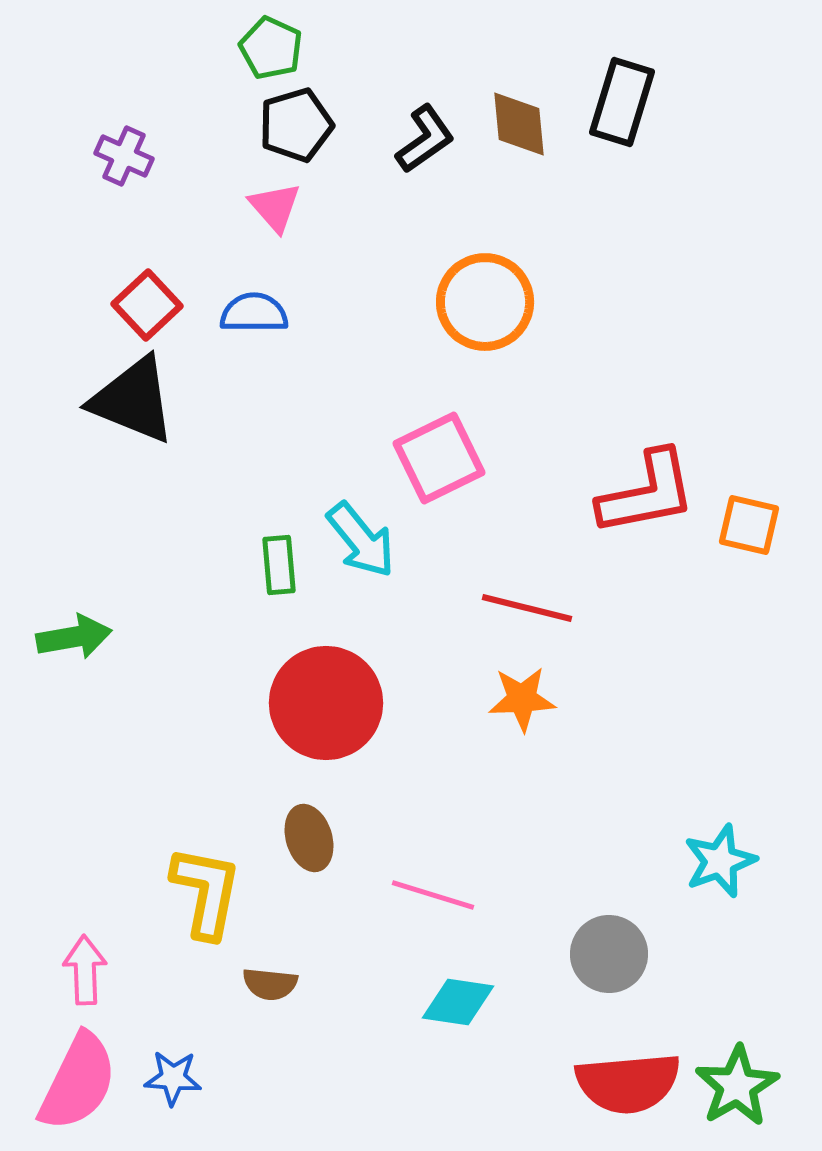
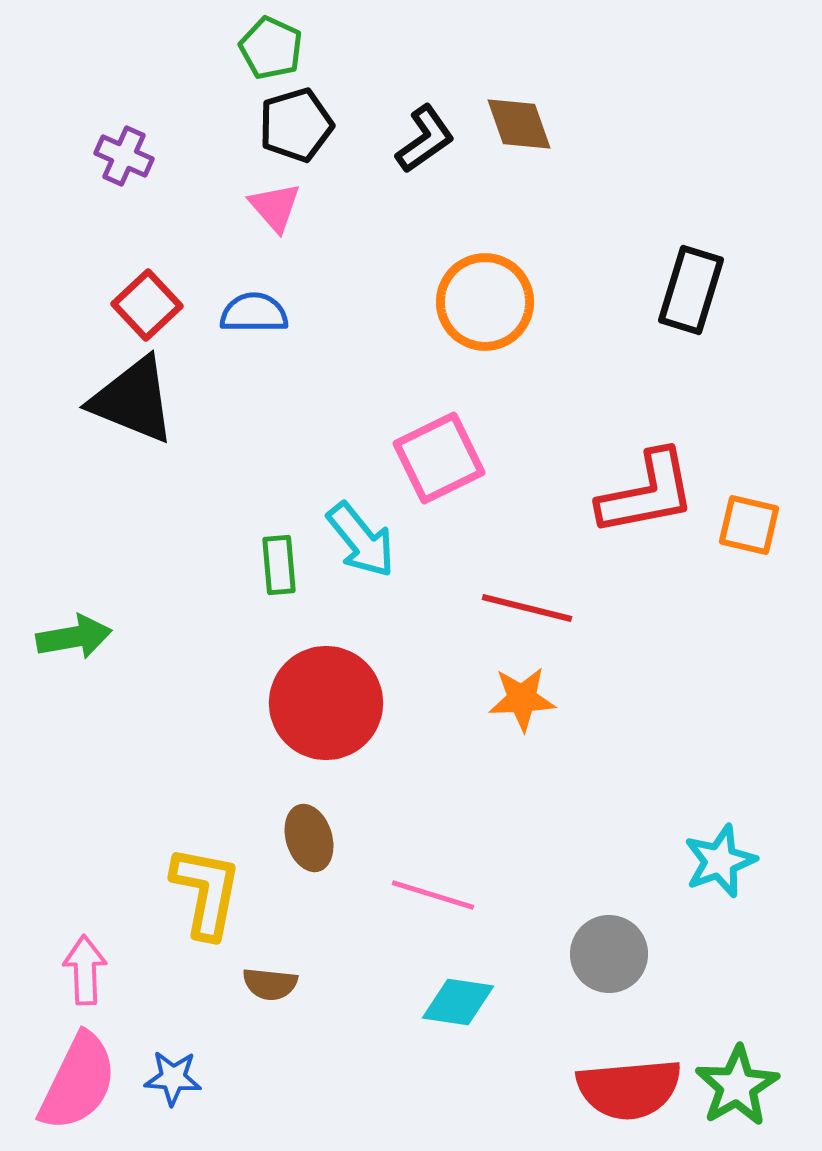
black rectangle: moved 69 px right, 188 px down
brown diamond: rotated 14 degrees counterclockwise
red semicircle: moved 1 px right, 6 px down
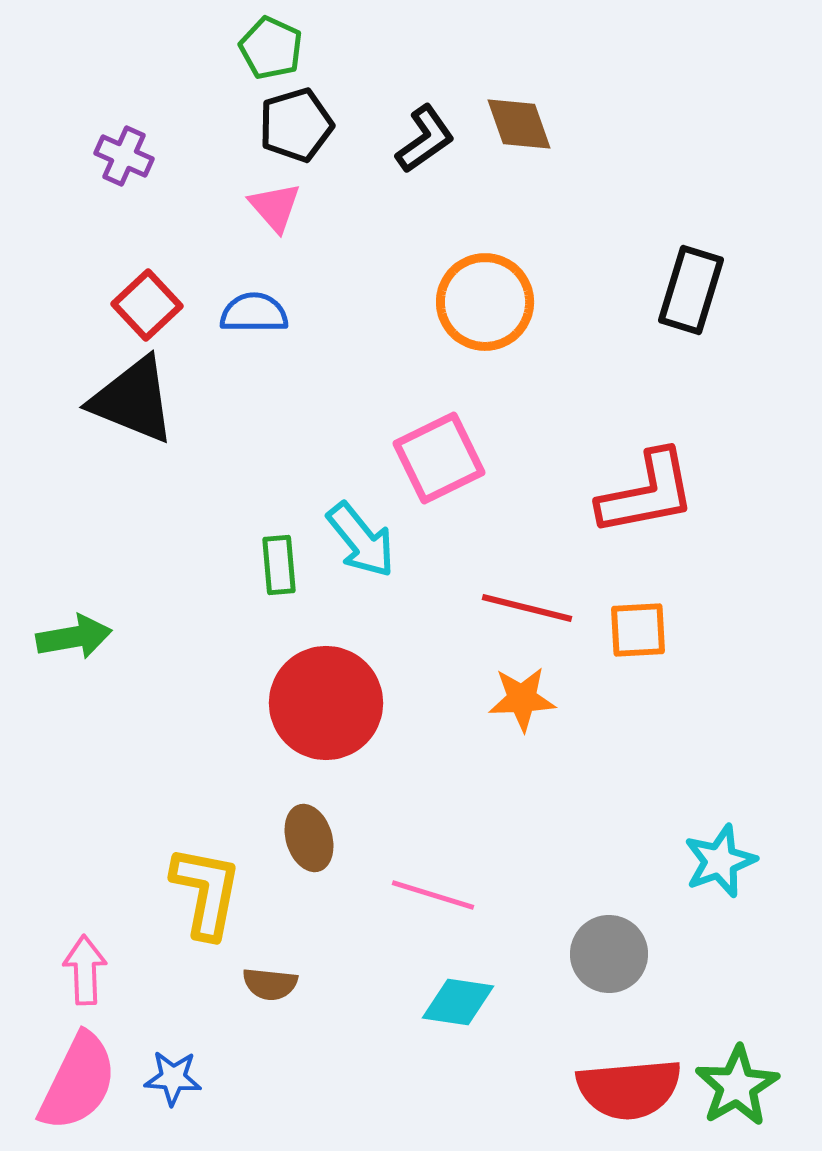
orange square: moved 111 px left, 105 px down; rotated 16 degrees counterclockwise
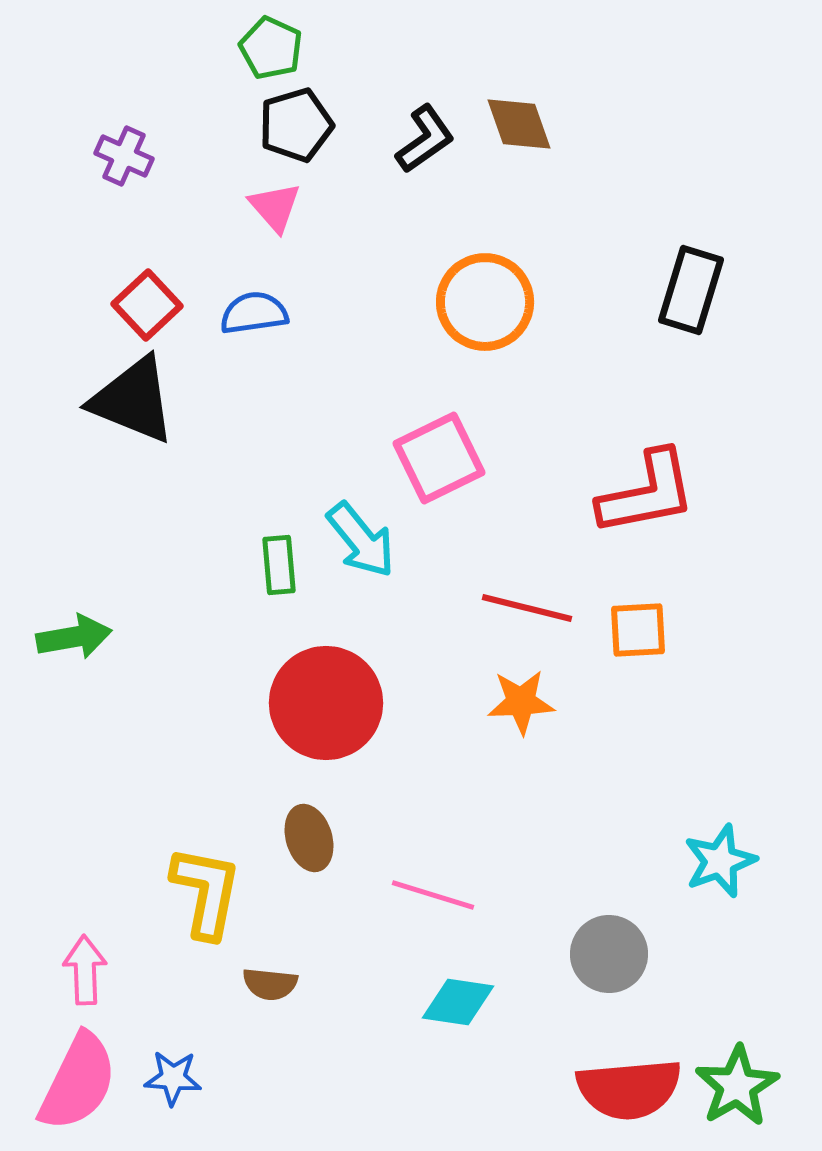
blue semicircle: rotated 8 degrees counterclockwise
orange star: moved 1 px left, 3 px down
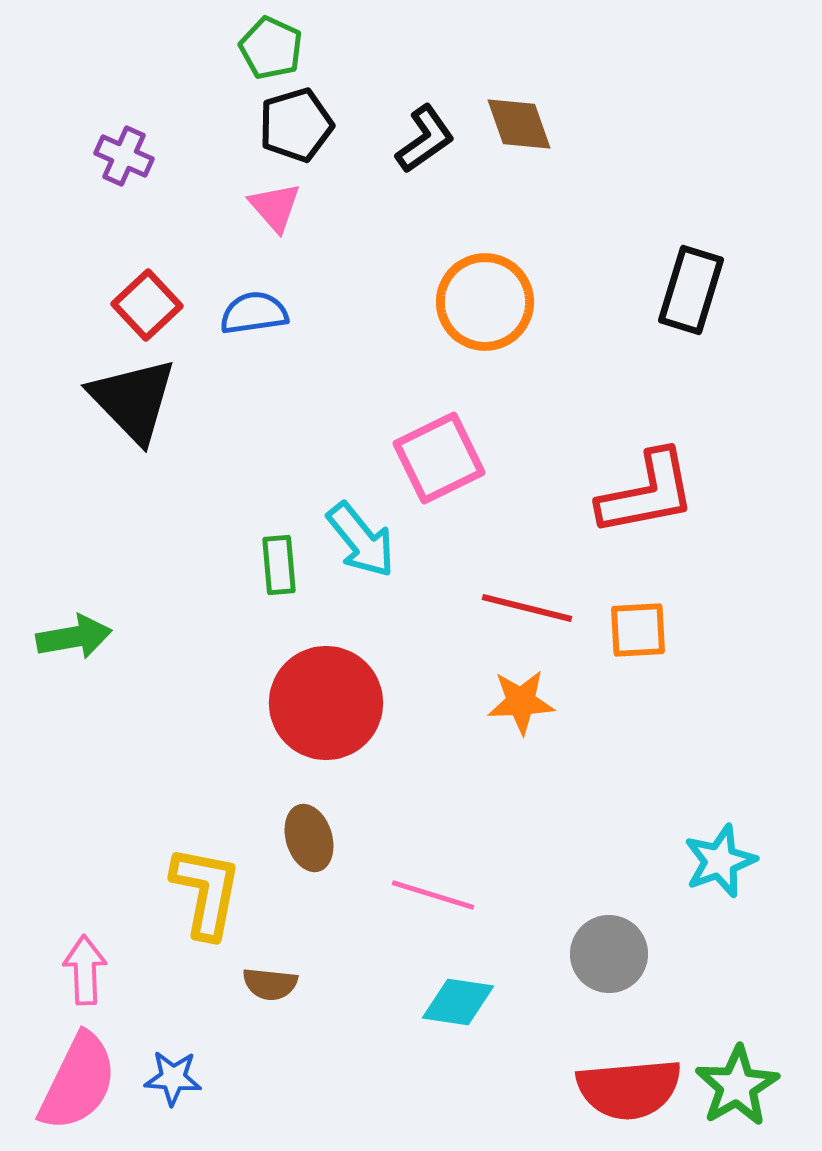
black triangle: rotated 24 degrees clockwise
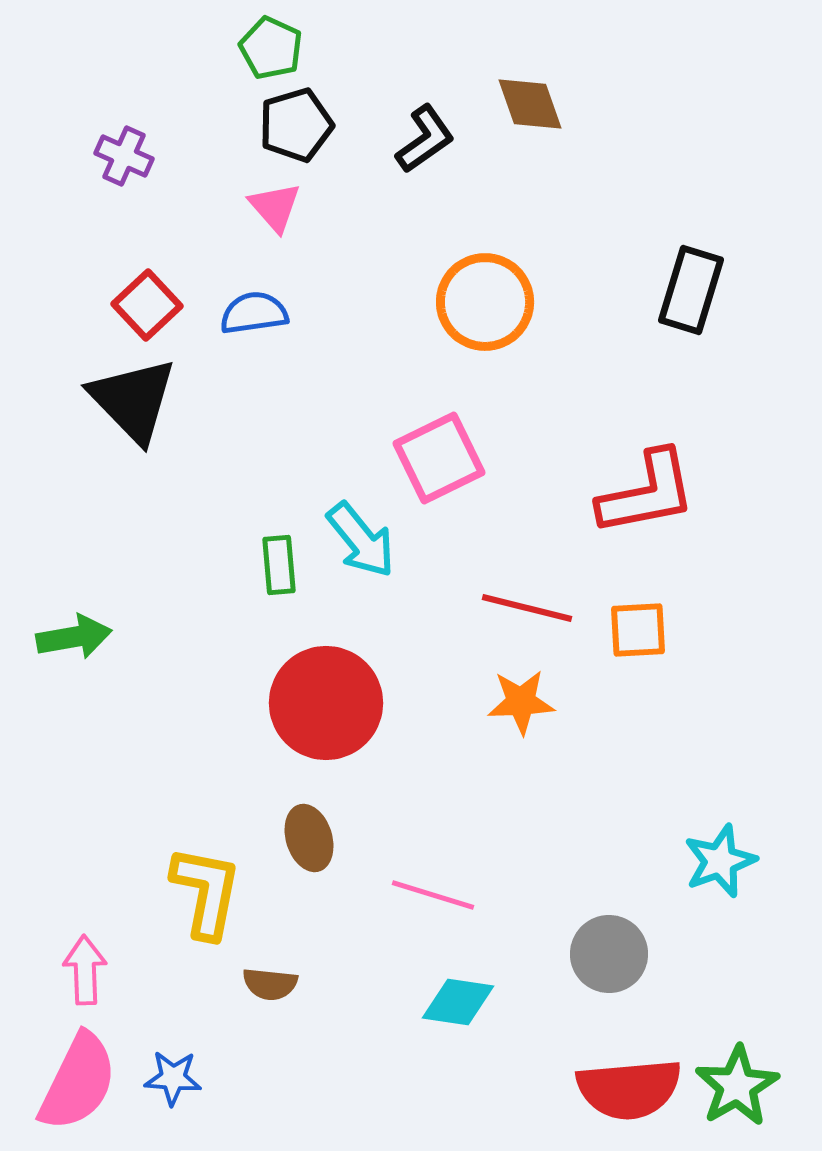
brown diamond: moved 11 px right, 20 px up
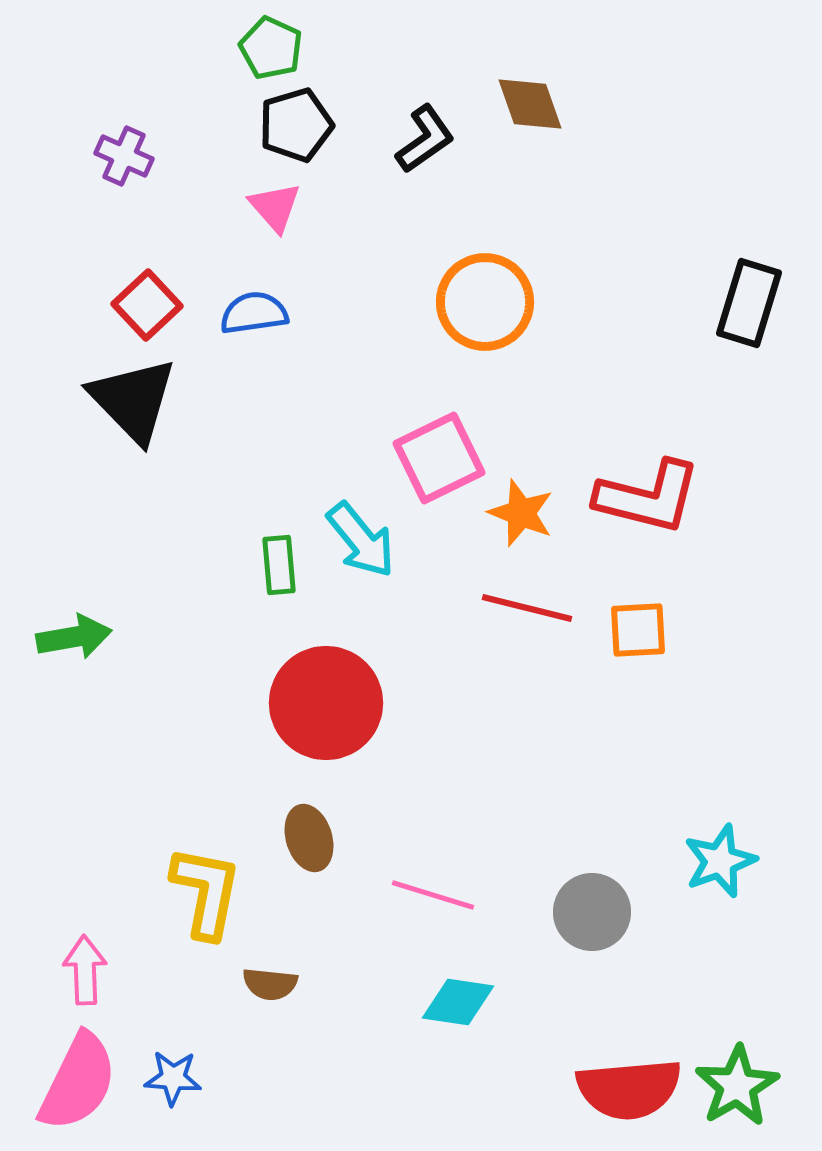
black rectangle: moved 58 px right, 13 px down
red L-shape: moved 1 px right, 4 px down; rotated 25 degrees clockwise
orange star: moved 189 px up; rotated 24 degrees clockwise
gray circle: moved 17 px left, 42 px up
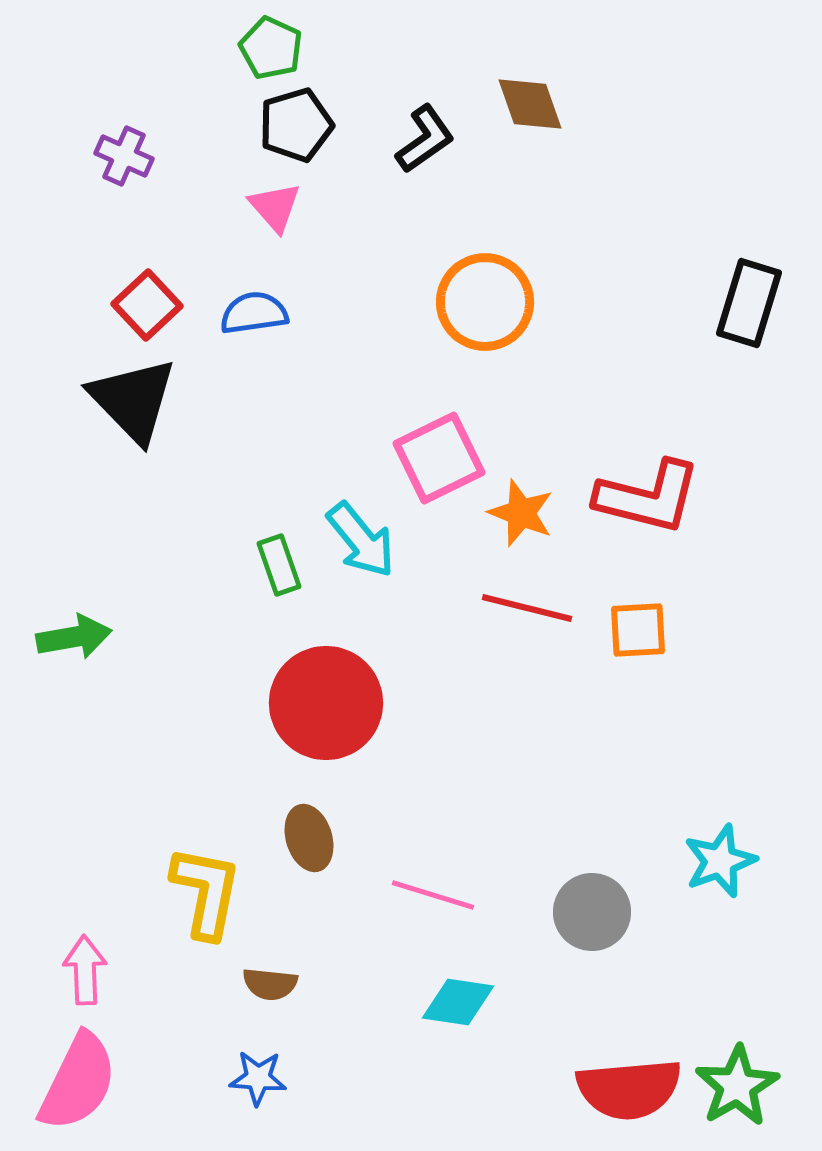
green rectangle: rotated 14 degrees counterclockwise
blue star: moved 85 px right
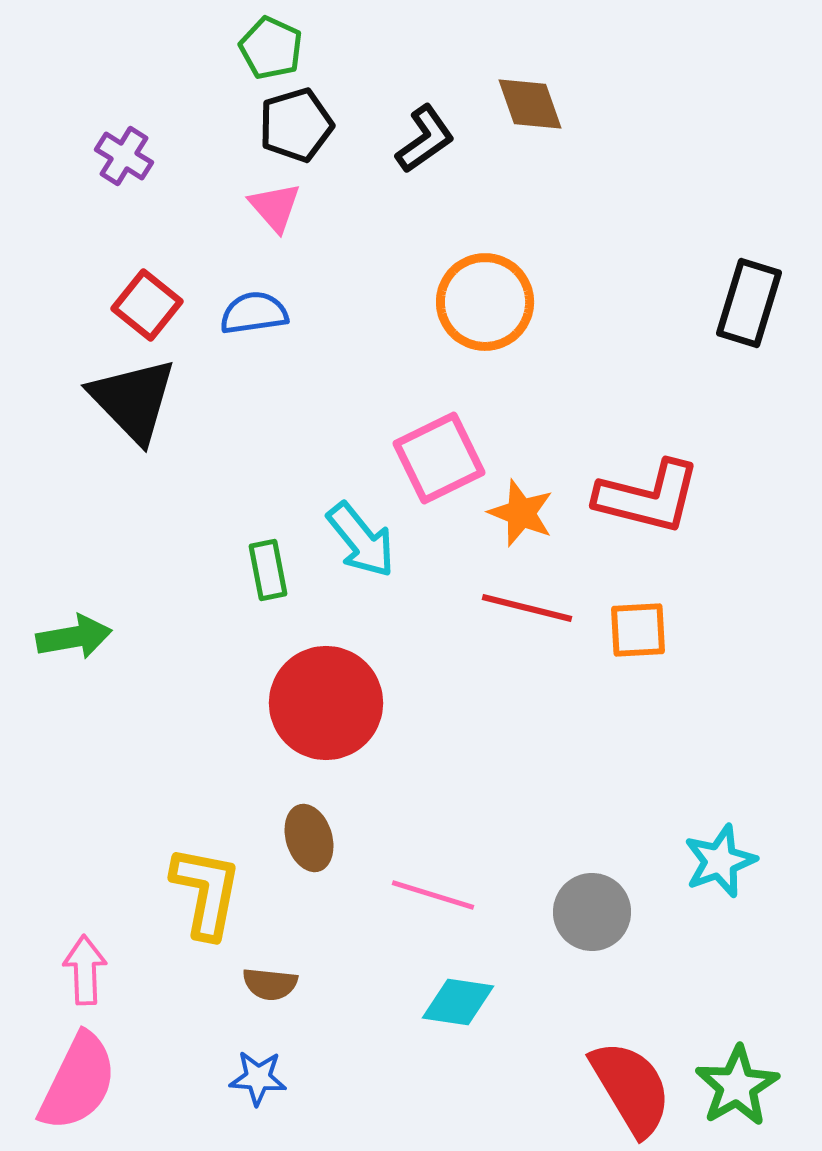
purple cross: rotated 8 degrees clockwise
red square: rotated 8 degrees counterclockwise
green rectangle: moved 11 px left, 5 px down; rotated 8 degrees clockwise
red semicircle: moved 2 px right, 1 px up; rotated 116 degrees counterclockwise
